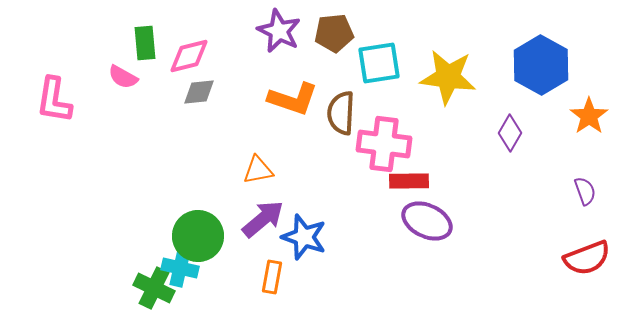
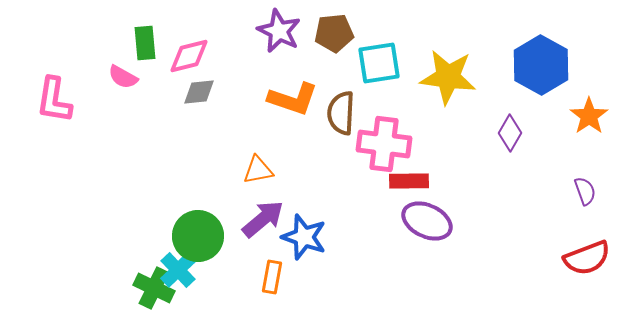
cyan cross: moved 2 px left, 2 px down; rotated 33 degrees clockwise
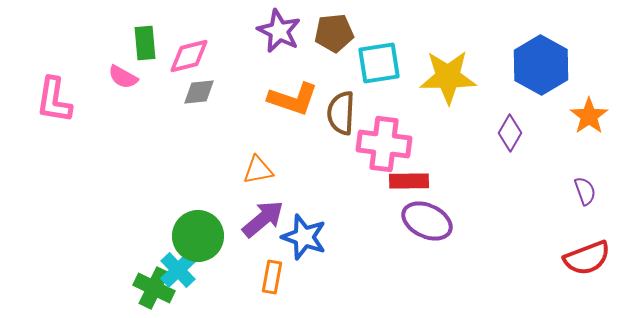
yellow star: rotated 8 degrees counterclockwise
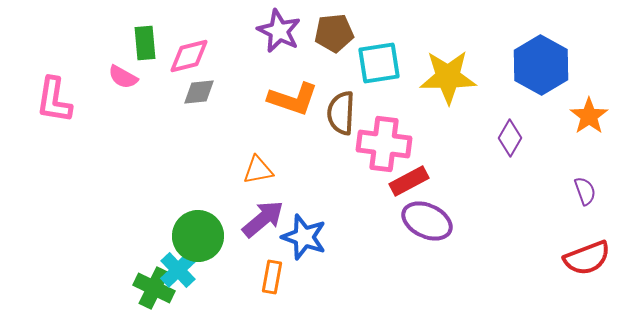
purple diamond: moved 5 px down
red rectangle: rotated 27 degrees counterclockwise
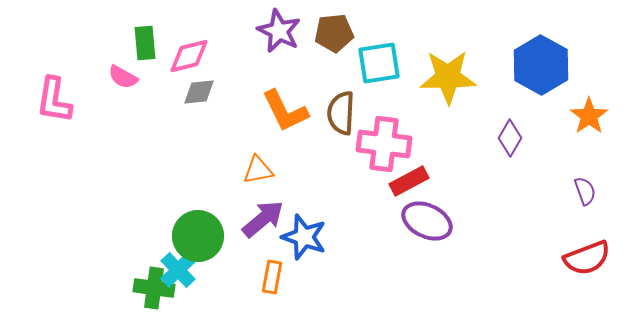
orange L-shape: moved 8 px left, 12 px down; rotated 45 degrees clockwise
green cross: rotated 18 degrees counterclockwise
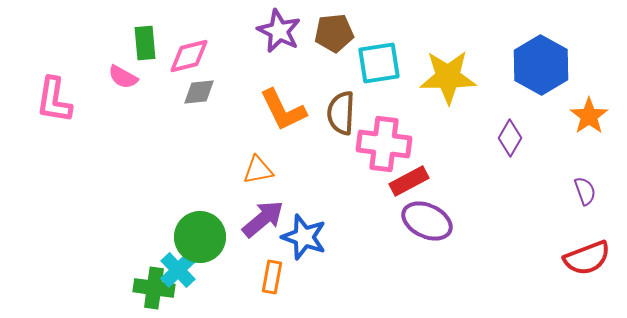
orange L-shape: moved 2 px left, 1 px up
green circle: moved 2 px right, 1 px down
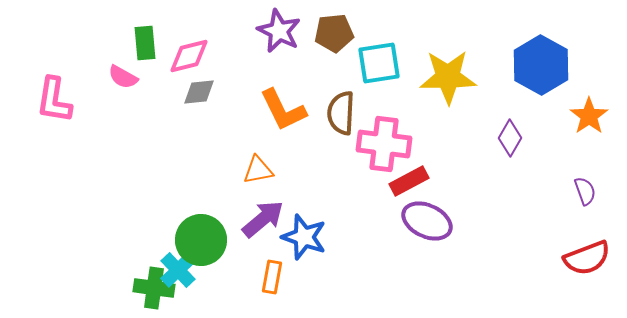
green circle: moved 1 px right, 3 px down
